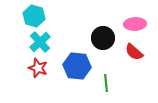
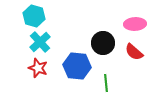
black circle: moved 5 px down
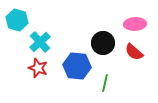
cyan hexagon: moved 17 px left, 4 px down
green line: moved 1 px left; rotated 18 degrees clockwise
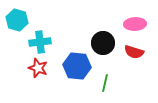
cyan cross: rotated 35 degrees clockwise
red semicircle: rotated 24 degrees counterclockwise
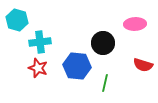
red semicircle: moved 9 px right, 13 px down
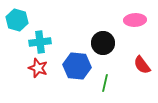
pink ellipse: moved 4 px up
red semicircle: moved 1 px left; rotated 36 degrees clockwise
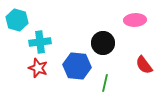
red semicircle: moved 2 px right
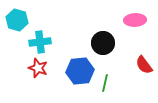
blue hexagon: moved 3 px right, 5 px down; rotated 12 degrees counterclockwise
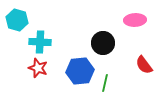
cyan cross: rotated 10 degrees clockwise
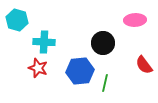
cyan cross: moved 4 px right
